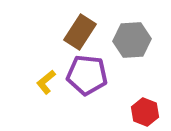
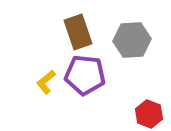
brown rectangle: moved 2 px left; rotated 52 degrees counterclockwise
purple pentagon: moved 2 px left
red hexagon: moved 4 px right, 2 px down
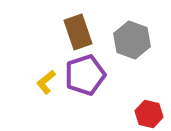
gray hexagon: rotated 24 degrees clockwise
purple pentagon: rotated 24 degrees counterclockwise
red hexagon: rotated 8 degrees counterclockwise
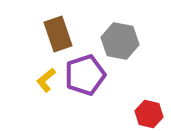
brown rectangle: moved 20 px left, 2 px down
gray hexagon: moved 12 px left, 1 px down; rotated 9 degrees counterclockwise
yellow L-shape: moved 2 px up
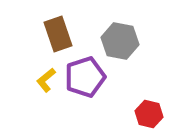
purple pentagon: moved 2 px down
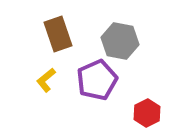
purple pentagon: moved 12 px right, 3 px down; rotated 6 degrees counterclockwise
red hexagon: moved 2 px left, 1 px up; rotated 20 degrees clockwise
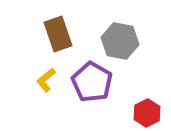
purple pentagon: moved 5 px left, 2 px down; rotated 18 degrees counterclockwise
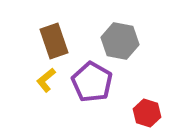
brown rectangle: moved 4 px left, 7 px down
red hexagon: rotated 16 degrees counterclockwise
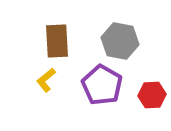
brown rectangle: moved 3 px right; rotated 16 degrees clockwise
purple pentagon: moved 10 px right, 3 px down
red hexagon: moved 5 px right, 18 px up; rotated 20 degrees counterclockwise
